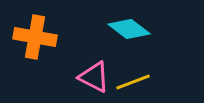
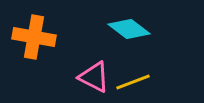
orange cross: moved 1 px left
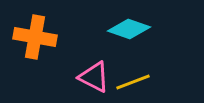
cyan diamond: rotated 18 degrees counterclockwise
orange cross: moved 1 px right
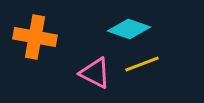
pink triangle: moved 1 px right, 4 px up
yellow line: moved 9 px right, 18 px up
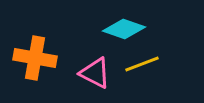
cyan diamond: moved 5 px left
orange cross: moved 21 px down
